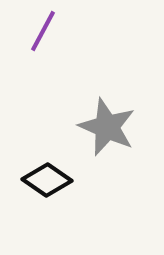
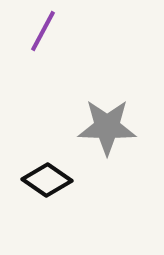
gray star: rotated 22 degrees counterclockwise
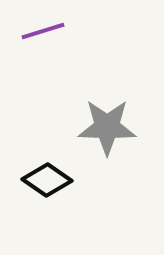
purple line: rotated 45 degrees clockwise
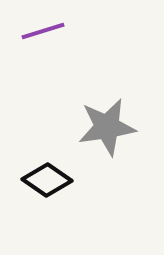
gray star: rotated 10 degrees counterclockwise
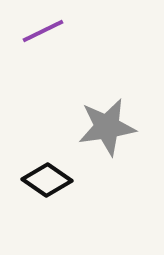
purple line: rotated 9 degrees counterclockwise
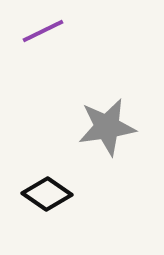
black diamond: moved 14 px down
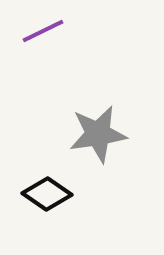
gray star: moved 9 px left, 7 px down
